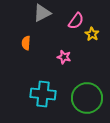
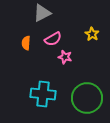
pink semicircle: moved 23 px left, 18 px down; rotated 24 degrees clockwise
pink star: moved 1 px right
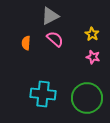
gray triangle: moved 8 px right, 3 px down
pink semicircle: moved 2 px right; rotated 108 degrees counterclockwise
pink star: moved 28 px right
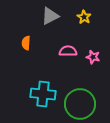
yellow star: moved 8 px left, 17 px up
pink semicircle: moved 13 px right, 12 px down; rotated 42 degrees counterclockwise
green circle: moved 7 px left, 6 px down
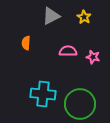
gray triangle: moved 1 px right
